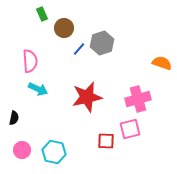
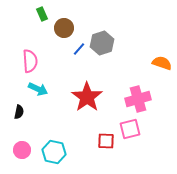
red star: rotated 24 degrees counterclockwise
black semicircle: moved 5 px right, 6 px up
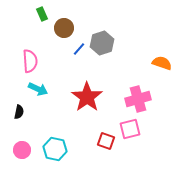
red square: rotated 18 degrees clockwise
cyan hexagon: moved 1 px right, 3 px up
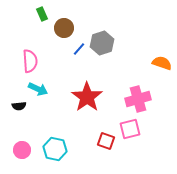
black semicircle: moved 6 px up; rotated 72 degrees clockwise
